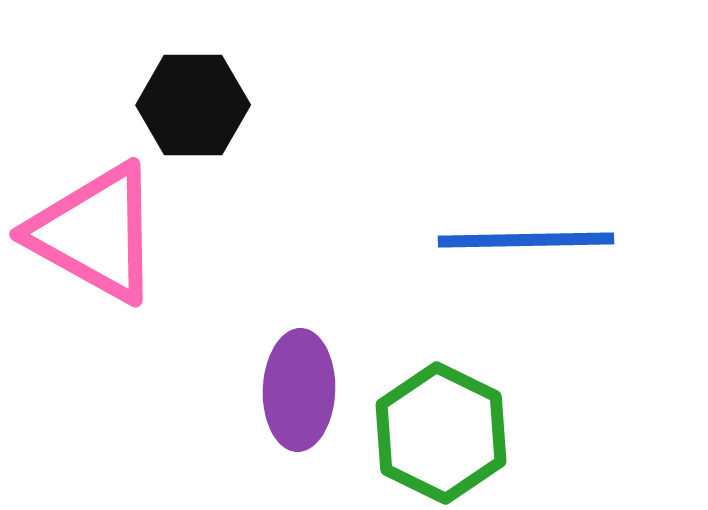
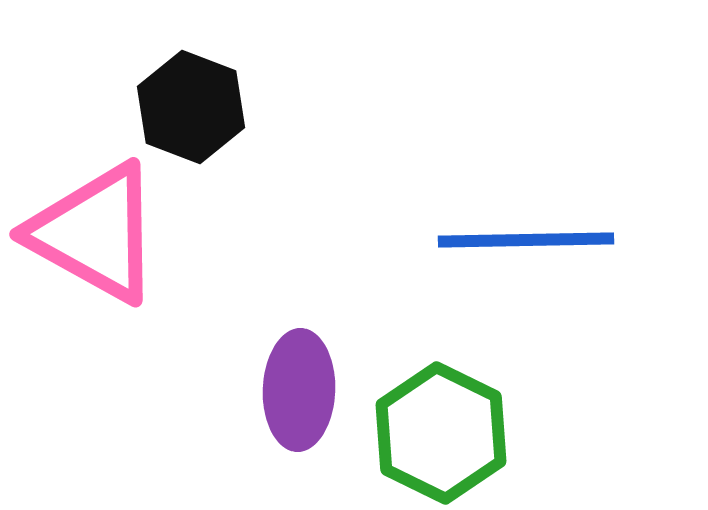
black hexagon: moved 2 px left, 2 px down; rotated 21 degrees clockwise
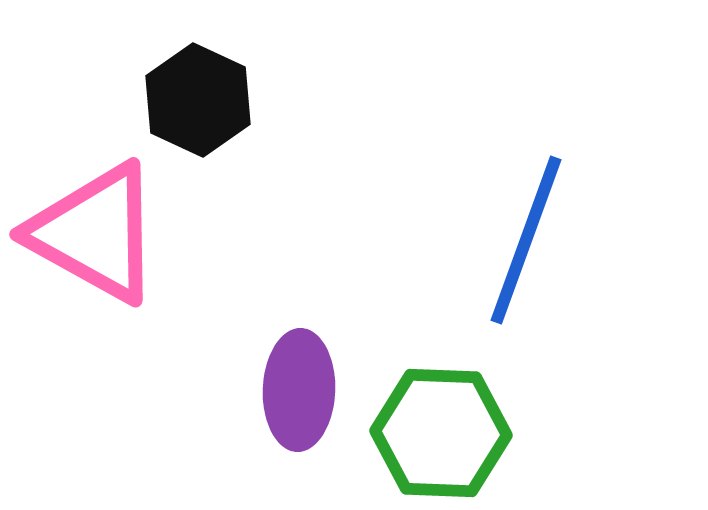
black hexagon: moved 7 px right, 7 px up; rotated 4 degrees clockwise
blue line: rotated 69 degrees counterclockwise
green hexagon: rotated 24 degrees counterclockwise
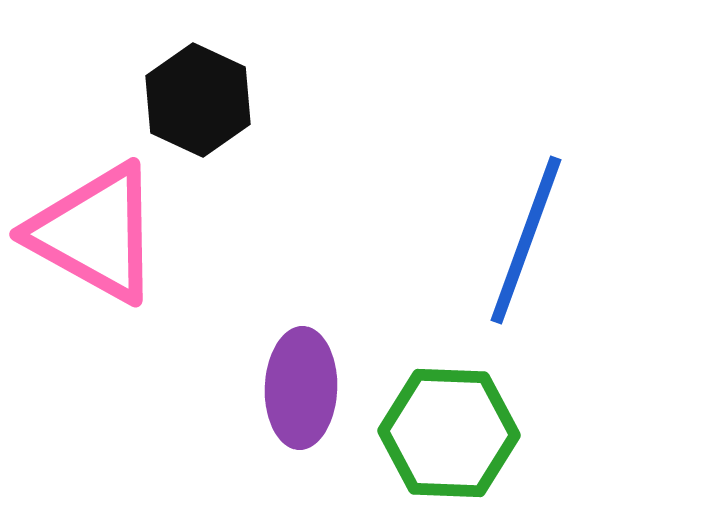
purple ellipse: moved 2 px right, 2 px up
green hexagon: moved 8 px right
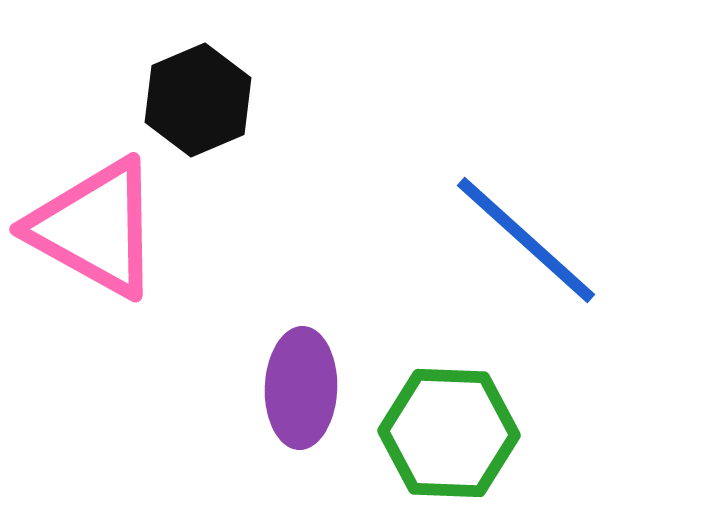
black hexagon: rotated 12 degrees clockwise
pink triangle: moved 5 px up
blue line: rotated 68 degrees counterclockwise
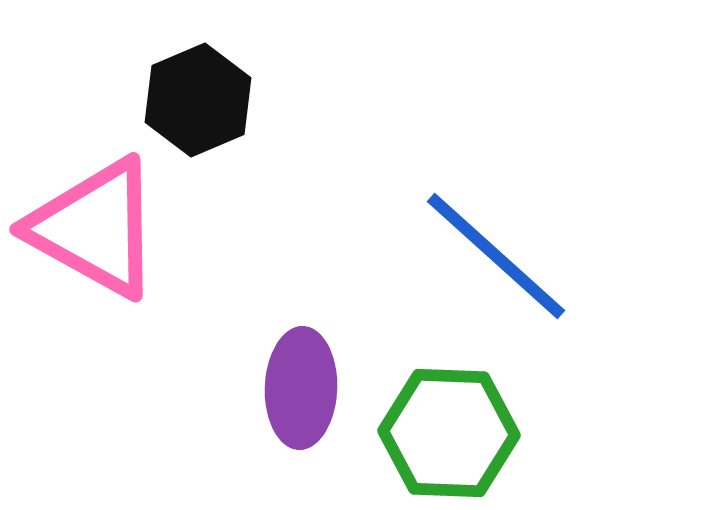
blue line: moved 30 px left, 16 px down
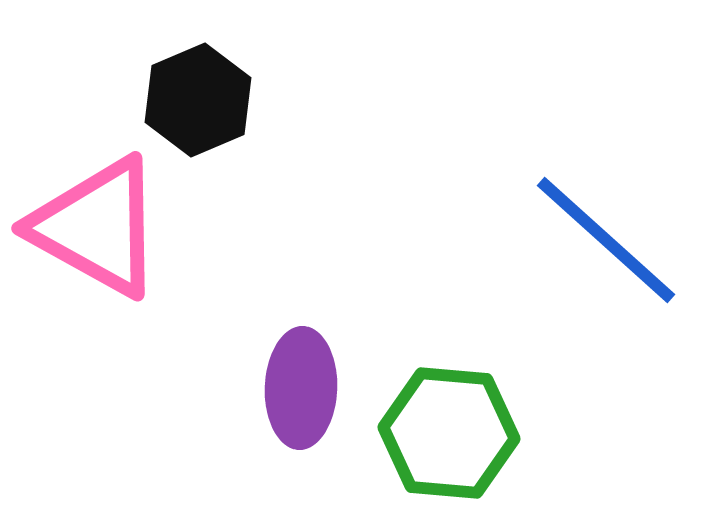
pink triangle: moved 2 px right, 1 px up
blue line: moved 110 px right, 16 px up
green hexagon: rotated 3 degrees clockwise
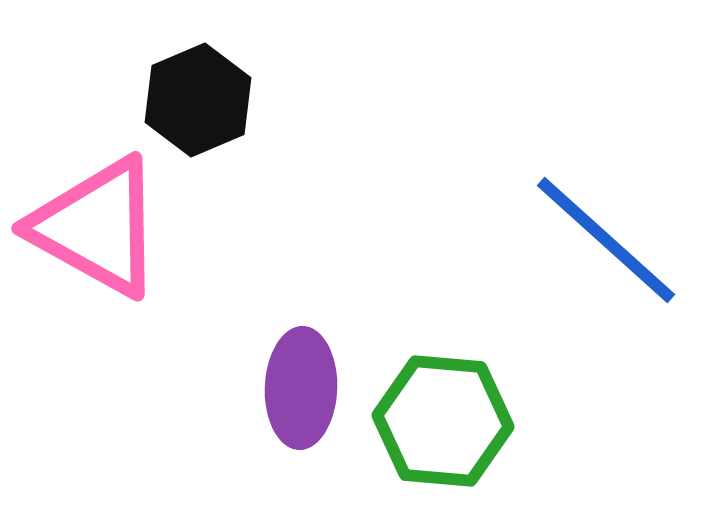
green hexagon: moved 6 px left, 12 px up
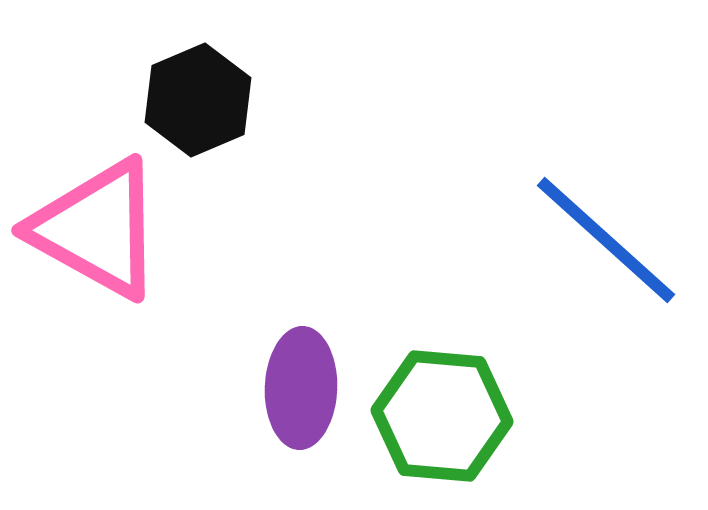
pink triangle: moved 2 px down
green hexagon: moved 1 px left, 5 px up
